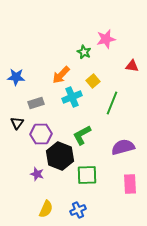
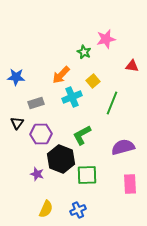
black hexagon: moved 1 px right, 3 px down
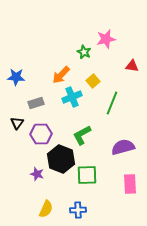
blue cross: rotated 21 degrees clockwise
